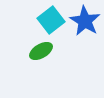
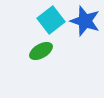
blue star: rotated 12 degrees counterclockwise
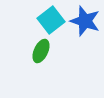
green ellipse: rotated 35 degrees counterclockwise
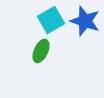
cyan square: rotated 8 degrees clockwise
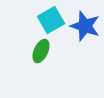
blue star: moved 5 px down
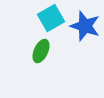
cyan square: moved 2 px up
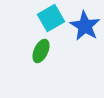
blue star: rotated 12 degrees clockwise
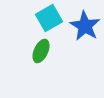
cyan square: moved 2 px left
